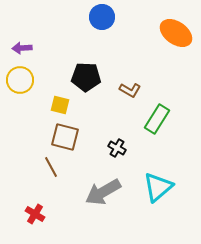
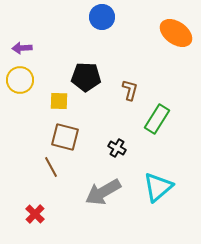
brown L-shape: rotated 105 degrees counterclockwise
yellow square: moved 1 px left, 4 px up; rotated 12 degrees counterclockwise
red cross: rotated 12 degrees clockwise
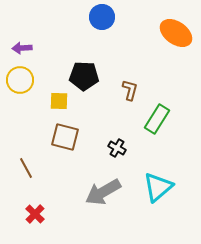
black pentagon: moved 2 px left, 1 px up
brown line: moved 25 px left, 1 px down
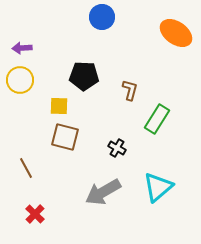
yellow square: moved 5 px down
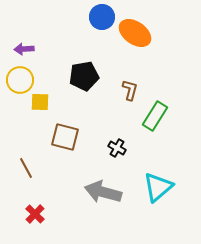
orange ellipse: moved 41 px left
purple arrow: moved 2 px right, 1 px down
black pentagon: rotated 12 degrees counterclockwise
yellow square: moved 19 px left, 4 px up
green rectangle: moved 2 px left, 3 px up
gray arrow: rotated 45 degrees clockwise
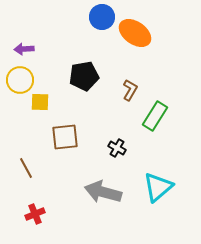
brown L-shape: rotated 15 degrees clockwise
brown square: rotated 20 degrees counterclockwise
red cross: rotated 24 degrees clockwise
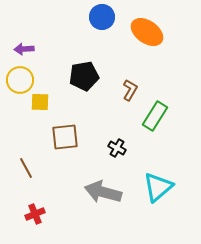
orange ellipse: moved 12 px right, 1 px up
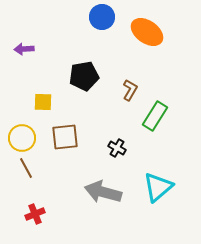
yellow circle: moved 2 px right, 58 px down
yellow square: moved 3 px right
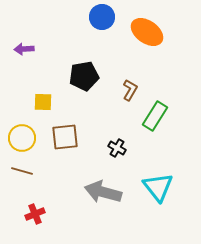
brown line: moved 4 px left, 3 px down; rotated 45 degrees counterclockwise
cyan triangle: rotated 28 degrees counterclockwise
